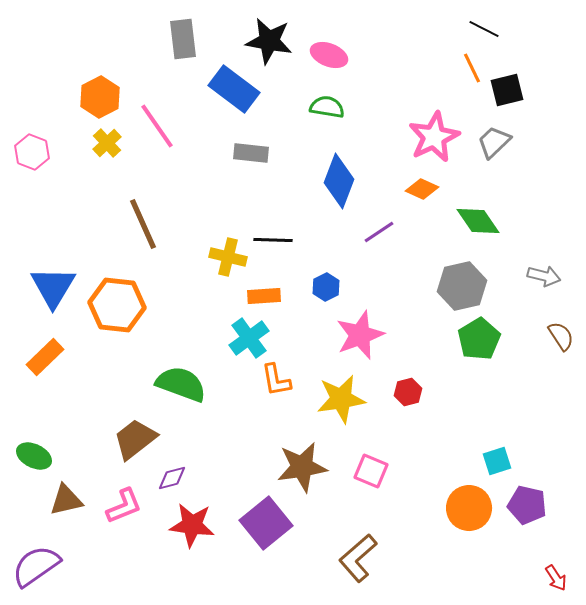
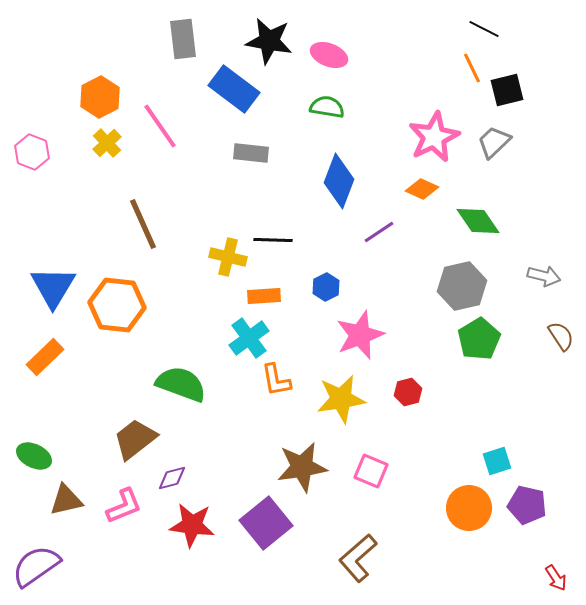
pink line at (157, 126): moved 3 px right
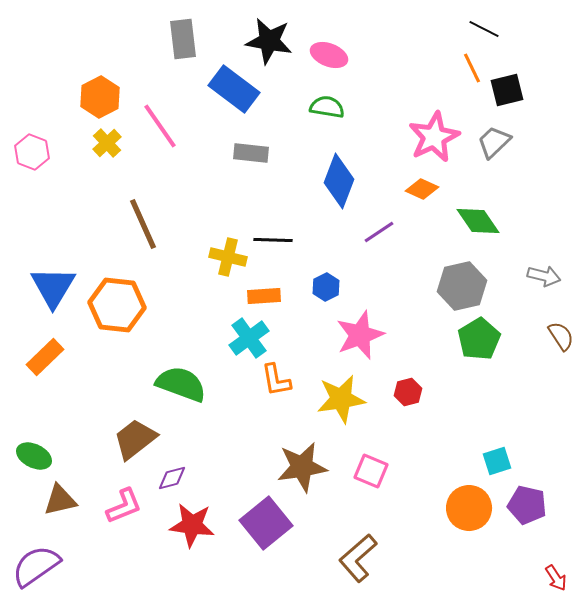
brown triangle at (66, 500): moved 6 px left
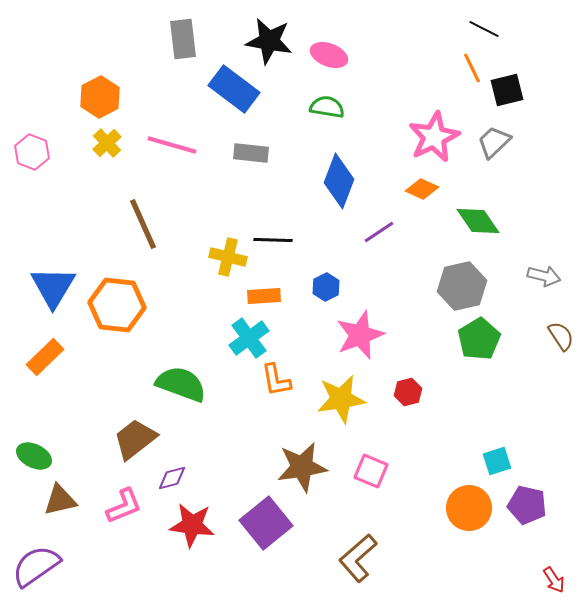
pink line at (160, 126): moved 12 px right, 19 px down; rotated 39 degrees counterclockwise
red arrow at (556, 578): moved 2 px left, 2 px down
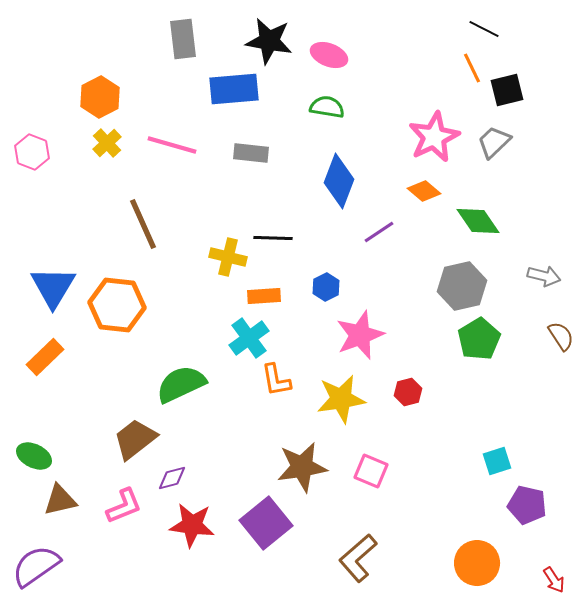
blue rectangle at (234, 89): rotated 42 degrees counterclockwise
orange diamond at (422, 189): moved 2 px right, 2 px down; rotated 16 degrees clockwise
black line at (273, 240): moved 2 px up
green semicircle at (181, 384): rotated 45 degrees counterclockwise
orange circle at (469, 508): moved 8 px right, 55 px down
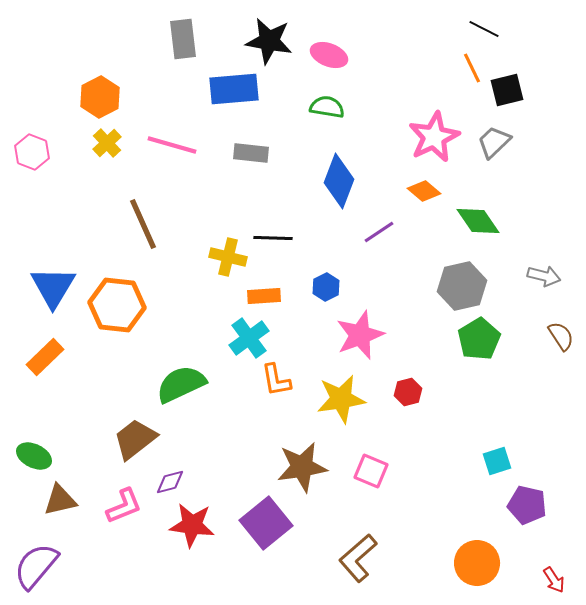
purple diamond at (172, 478): moved 2 px left, 4 px down
purple semicircle at (36, 566): rotated 15 degrees counterclockwise
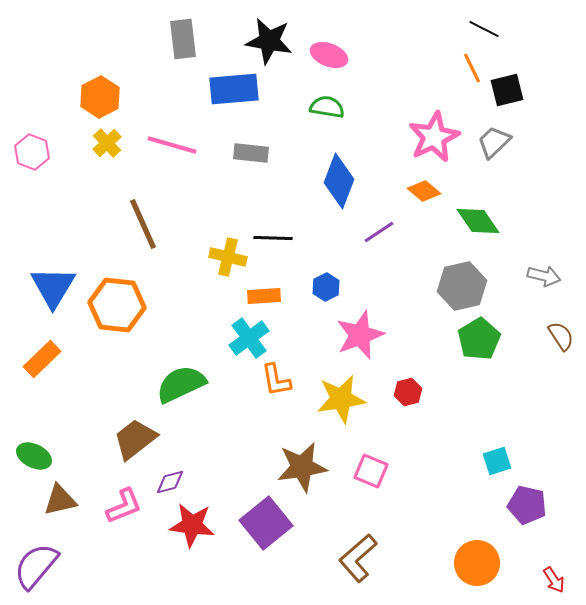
orange rectangle at (45, 357): moved 3 px left, 2 px down
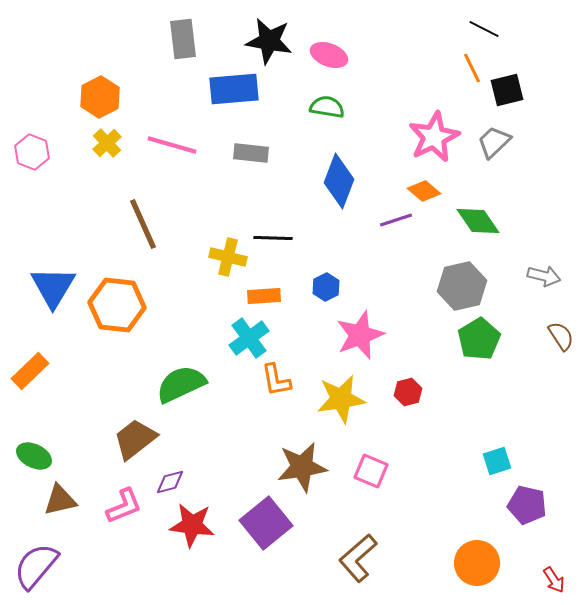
purple line at (379, 232): moved 17 px right, 12 px up; rotated 16 degrees clockwise
orange rectangle at (42, 359): moved 12 px left, 12 px down
